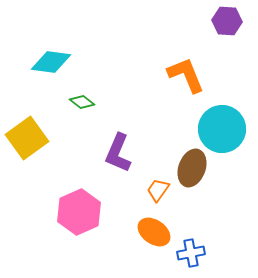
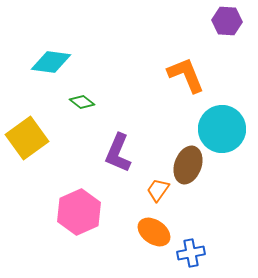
brown ellipse: moved 4 px left, 3 px up
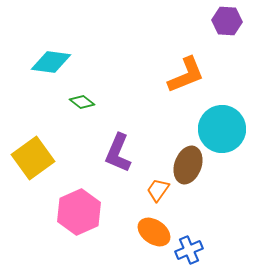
orange L-shape: rotated 90 degrees clockwise
yellow square: moved 6 px right, 20 px down
blue cross: moved 2 px left, 3 px up; rotated 12 degrees counterclockwise
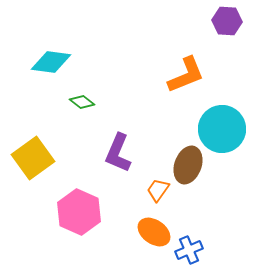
pink hexagon: rotated 12 degrees counterclockwise
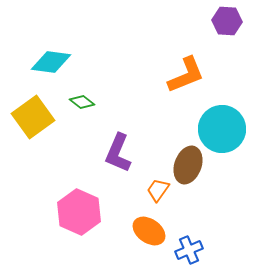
yellow square: moved 41 px up
orange ellipse: moved 5 px left, 1 px up
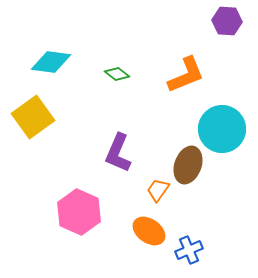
green diamond: moved 35 px right, 28 px up
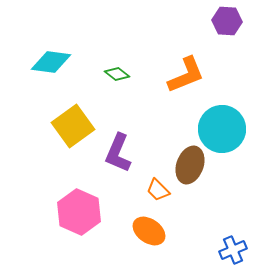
yellow square: moved 40 px right, 9 px down
brown ellipse: moved 2 px right
orange trapezoid: rotated 80 degrees counterclockwise
blue cross: moved 44 px right
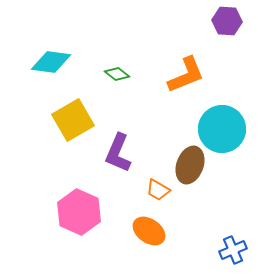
yellow square: moved 6 px up; rotated 6 degrees clockwise
orange trapezoid: rotated 15 degrees counterclockwise
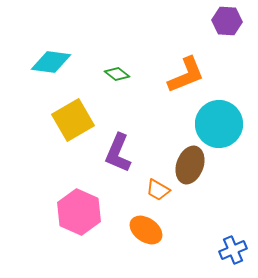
cyan circle: moved 3 px left, 5 px up
orange ellipse: moved 3 px left, 1 px up
